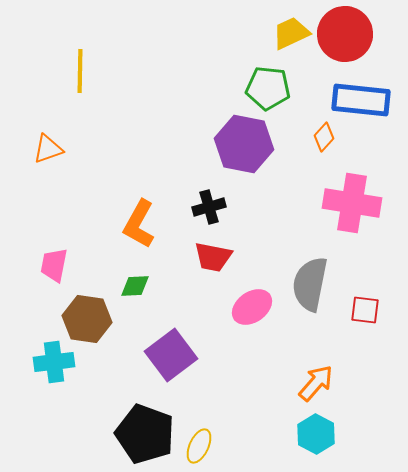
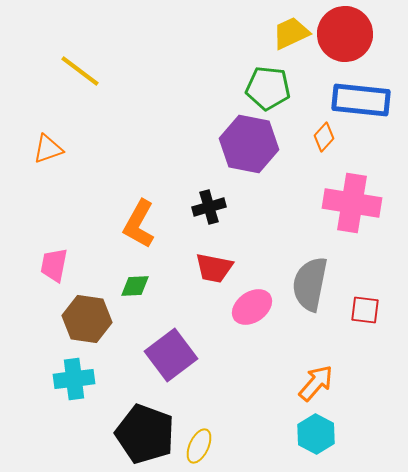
yellow line: rotated 54 degrees counterclockwise
purple hexagon: moved 5 px right
red trapezoid: moved 1 px right, 11 px down
cyan cross: moved 20 px right, 17 px down
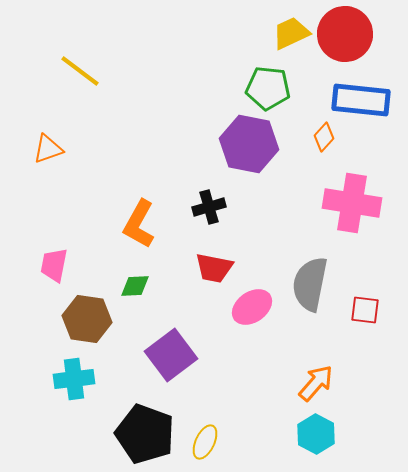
yellow ellipse: moved 6 px right, 4 px up
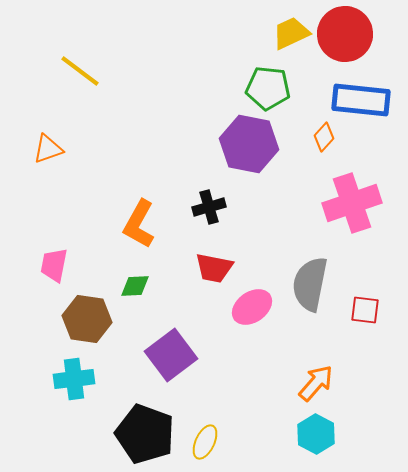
pink cross: rotated 28 degrees counterclockwise
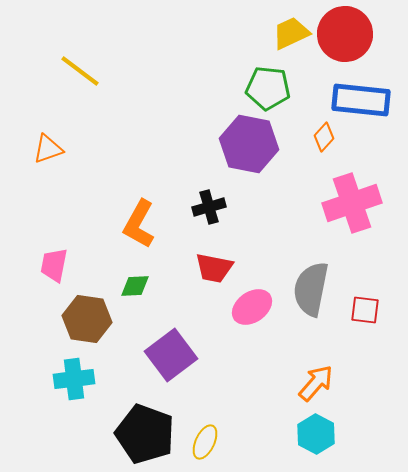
gray semicircle: moved 1 px right, 5 px down
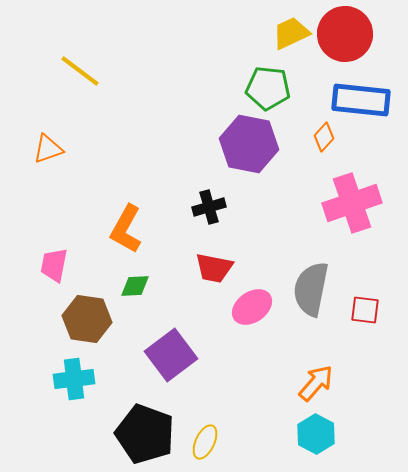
orange L-shape: moved 13 px left, 5 px down
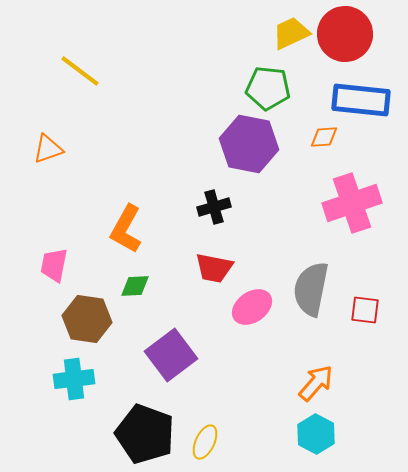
orange diamond: rotated 44 degrees clockwise
black cross: moved 5 px right
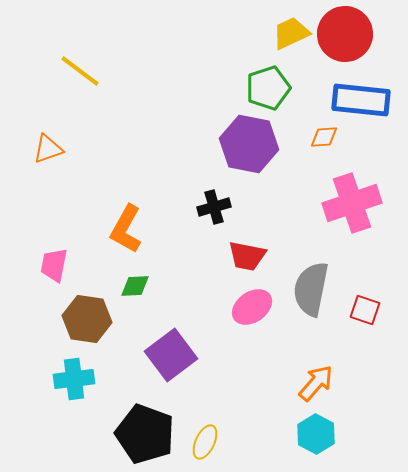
green pentagon: rotated 24 degrees counterclockwise
red trapezoid: moved 33 px right, 12 px up
red square: rotated 12 degrees clockwise
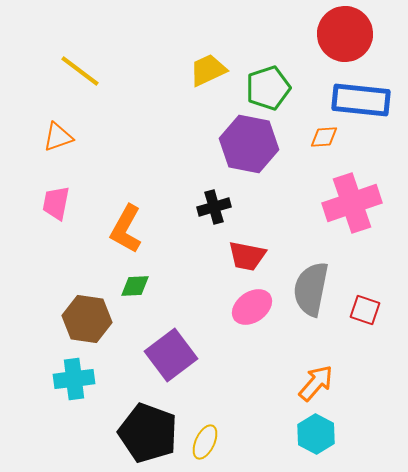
yellow trapezoid: moved 83 px left, 37 px down
orange triangle: moved 10 px right, 12 px up
pink trapezoid: moved 2 px right, 62 px up
black pentagon: moved 3 px right, 1 px up
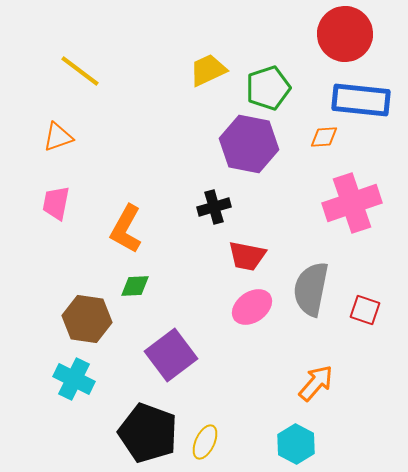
cyan cross: rotated 33 degrees clockwise
cyan hexagon: moved 20 px left, 10 px down
